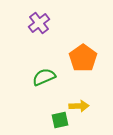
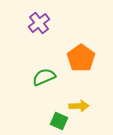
orange pentagon: moved 2 px left
green square: moved 1 px left, 1 px down; rotated 36 degrees clockwise
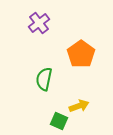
orange pentagon: moved 4 px up
green semicircle: moved 2 px down; rotated 55 degrees counterclockwise
yellow arrow: rotated 18 degrees counterclockwise
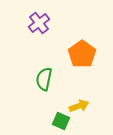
orange pentagon: moved 1 px right
green square: moved 2 px right
